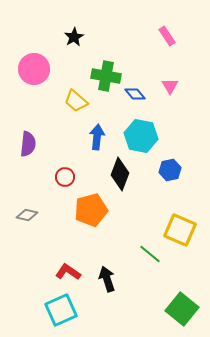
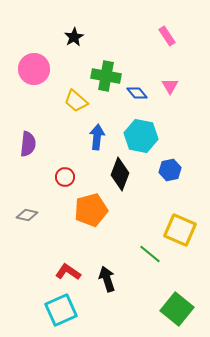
blue diamond: moved 2 px right, 1 px up
green square: moved 5 px left
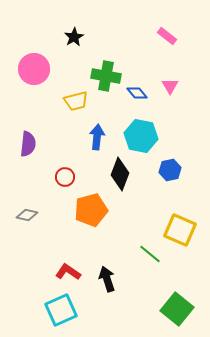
pink rectangle: rotated 18 degrees counterclockwise
yellow trapezoid: rotated 55 degrees counterclockwise
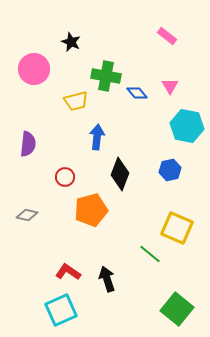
black star: moved 3 px left, 5 px down; rotated 18 degrees counterclockwise
cyan hexagon: moved 46 px right, 10 px up
yellow square: moved 3 px left, 2 px up
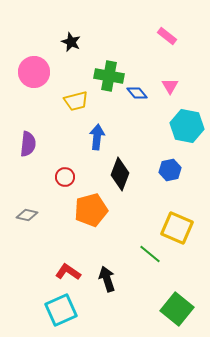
pink circle: moved 3 px down
green cross: moved 3 px right
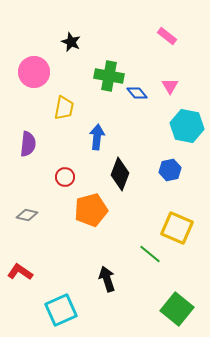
yellow trapezoid: moved 12 px left, 7 px down; rotated 65 degrees counterclockwise
red L-shape: moved 48 px left
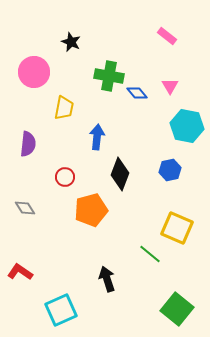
gray diamond: moved 2 px left, 7 px up; rotated 45 degrees clockwise
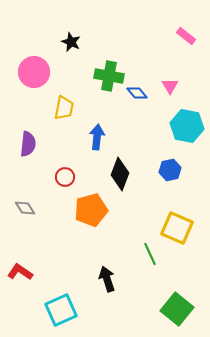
pink rectangle: moved 19 px right
green line: rotated 25 degrees clockwise
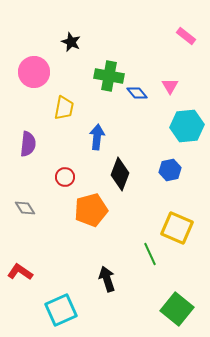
cyan hexagon: rotated 16 degrees counterclockwise
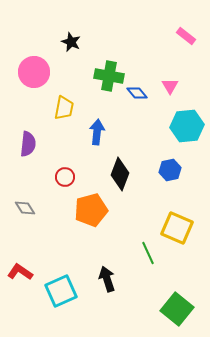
blue arrow: moved 5 px up
green line: moved 2 px left, 1 px up
cyan square: moved 19 px up
